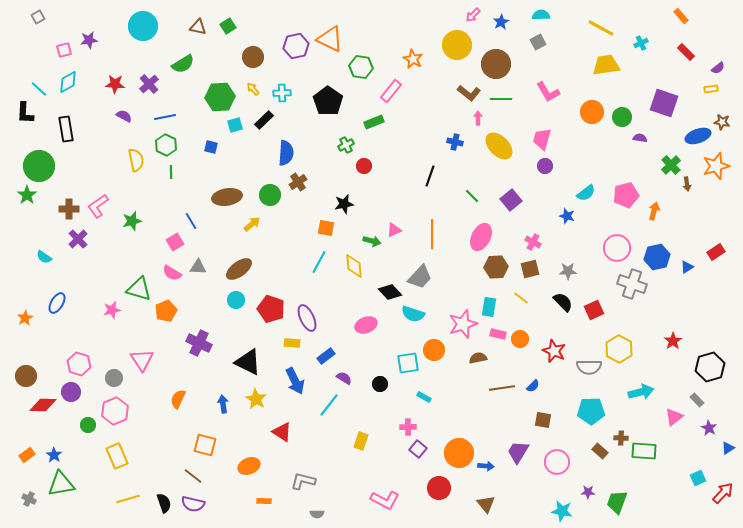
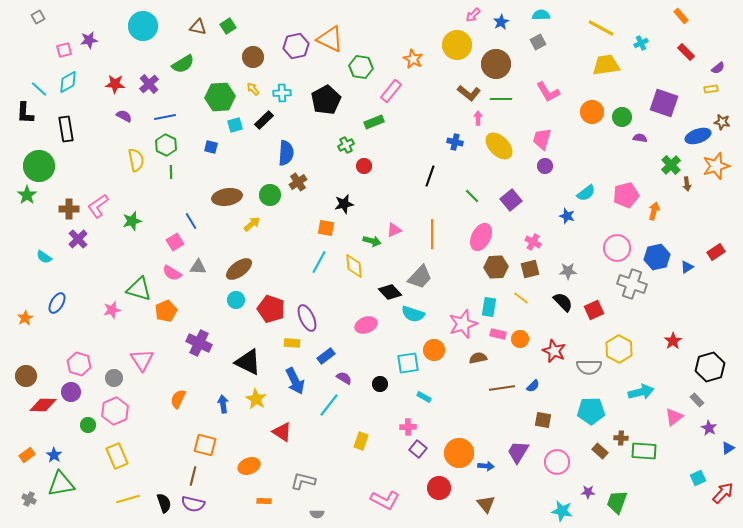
black pentagon at (328, 101): moved 2 px left, 1 px up; rotated 8 degrees clockwise
brown line at (193, 476): rotated 66 degrees clockwise
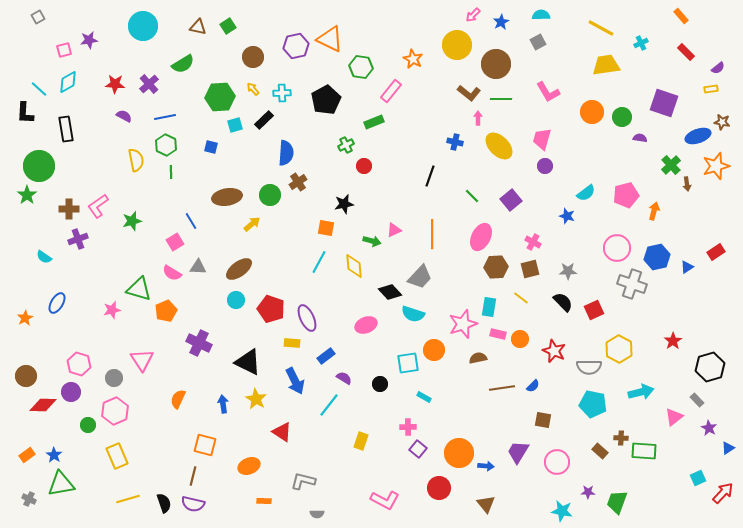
purple cross at (78, 239): rotated 24 degrees clockwise
cyan pentagon at (591, 411): moved 2 px right, 7 px up; rotated 12 degrees clockwise
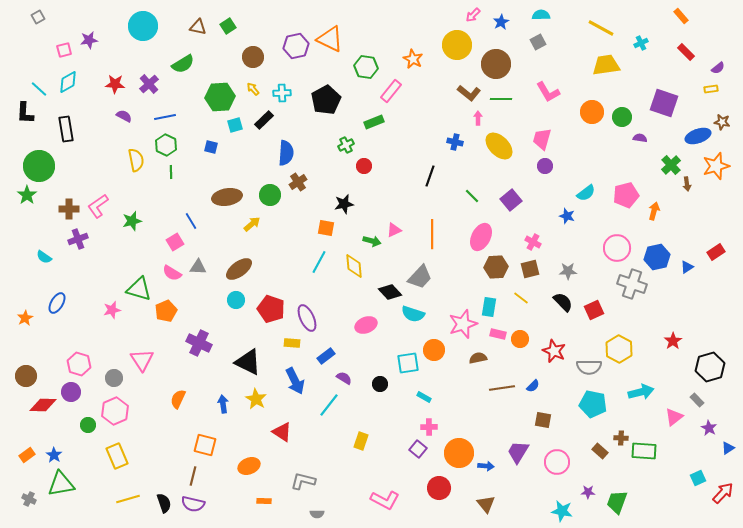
green hexagon at (361, 67): moved 5 px right
pink cross at (408, 427): moved 21 px right
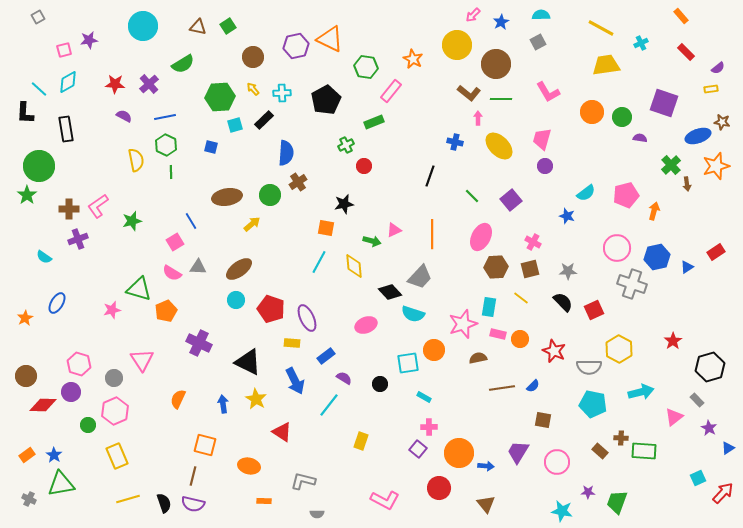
orange ellipse at (249, 466): rotated 35 degrees clockwise
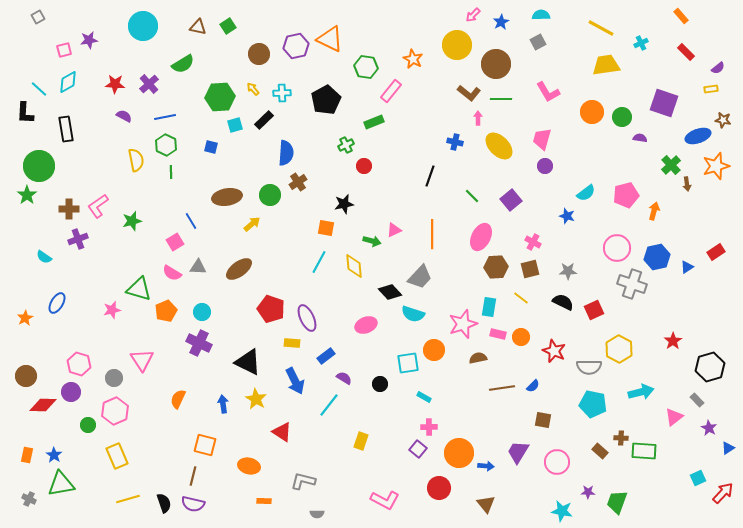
brown circle at (253, 57): moved 6 px right, 3 px up
brown star at (722, 122): moved 1 px right, 2 px up
cyan circle at (236, 300): moved 34 px left, 12 px down
black semicircle at (563, 302): rotated 20 degrees counterclockwise
orange circle at (520, 339): moved 1 px right, 2 px up
orange rectangle at (27, 455): rotated 42 degrees counterclockwise
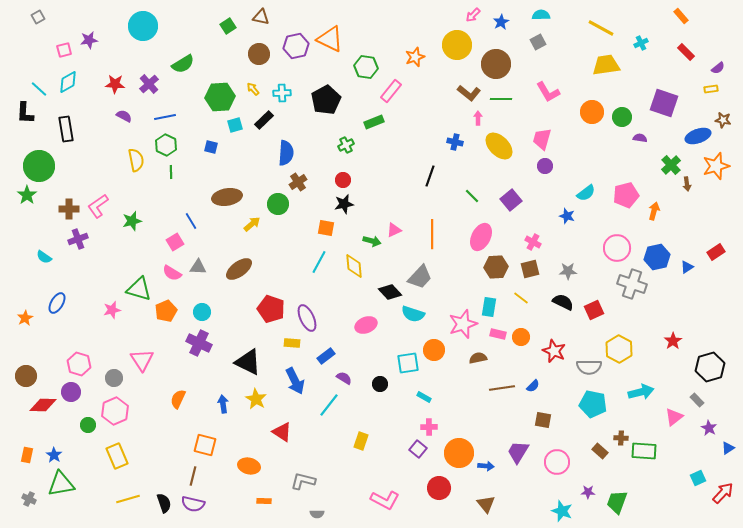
brown triangle at (198, 27): moved 63 px right, 10 px up
orange star at (413, 59): moved 2 px right, 2 px up; rotated 24 degrees clockwise
red circle at (364, 166): moved 21 px left, 14 px down
green circle at (270, 195): moved 8 px right, 9 px down
cyan star at (562, 511): rotated 10 degrees clockwise
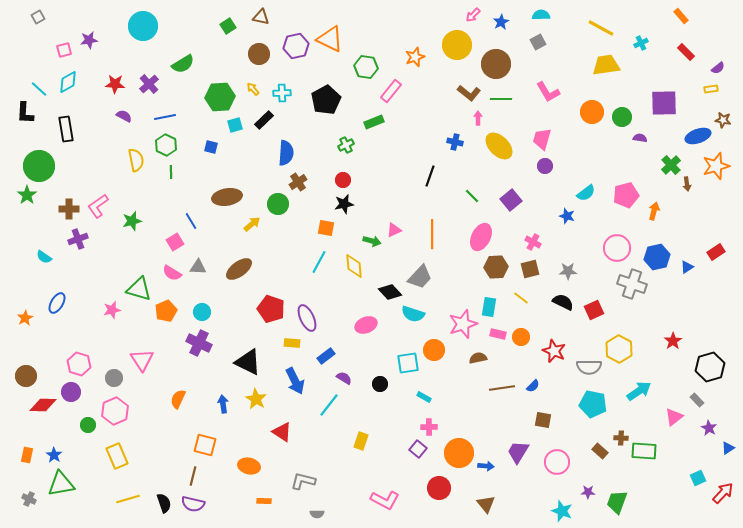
purple square at (664, 103): rotated 20 degrees counterclockwise
cyan arrow at (641, 392): moved 2 px left, 1 px up; rotated 20 degrees counterclockwise
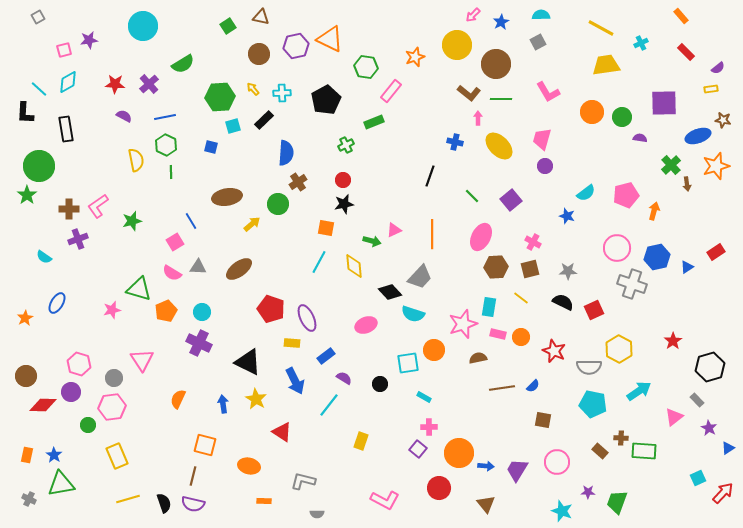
cyan square at (235, 125): moved 2 px left, 1 px down
pink hexagon at (115, 411): moved 3 px left, 4 px up; rotated 16 degrees clockwise
purple trapezoid at (518, 452): moved 1 px left, 18 px down
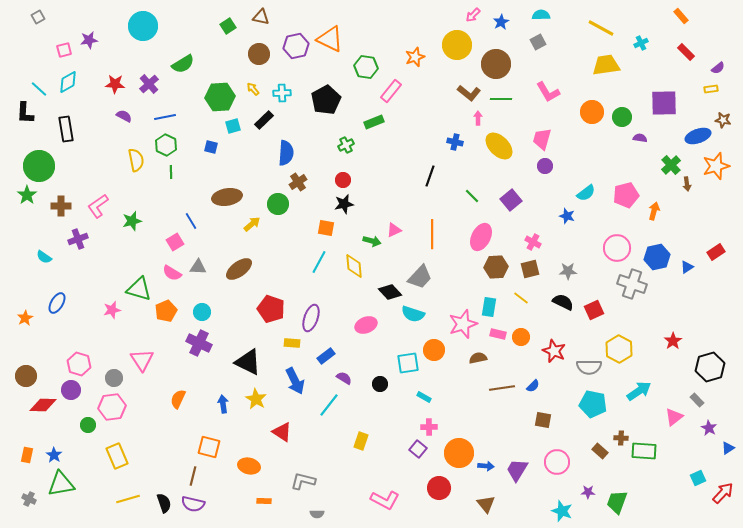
brown cross at (69, 209): moved 8 px left, 3 px up
purple ellipse at (307, 318): moved 4 px right; rotated 44 degrees clockwise
purple circle at (71, 392): moved 2 px up
orange square at (205, 445): moved 4 px right, 2 px down
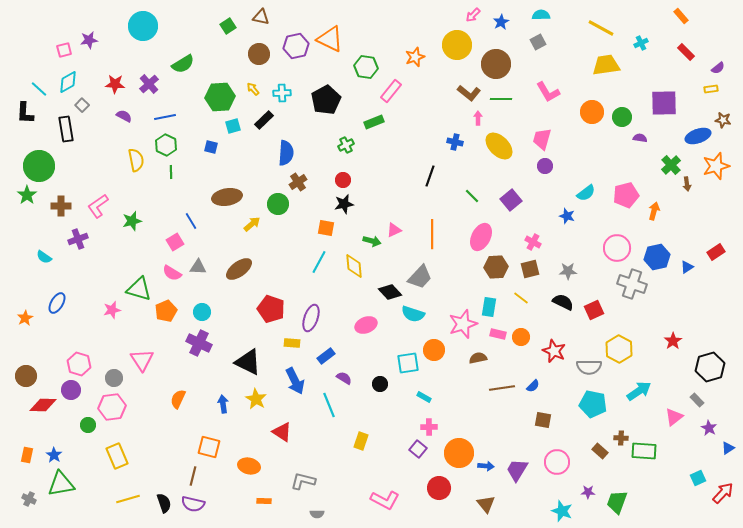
gray square at (38, 17): moved 44 px right, 88 px down; rotated 16 degrees counterclockwise
cyan line at (329, 405): rotated 60 degrees counterclockwise
